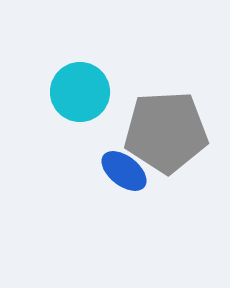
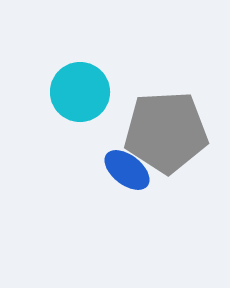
blue ellipse: moved 3 px right, 1 px up
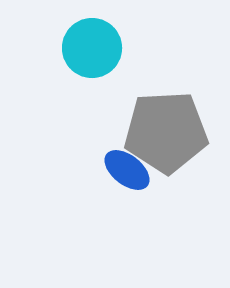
cyan circle: moved 12 px right, 44 px up
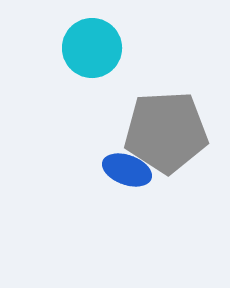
blue ellipse: rotated 18 degrees counterclockwise
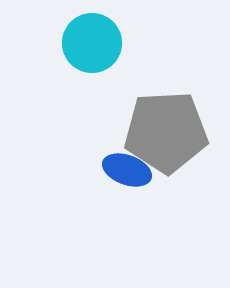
cyan circle: moved 5 px up
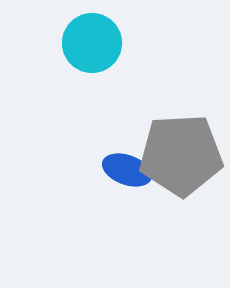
gray pentagon: moved 15 px right, 23 px down
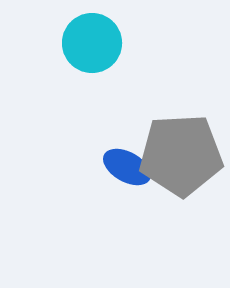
blue ellipse: moved 3 px up; rotated 9 degrees clockwise
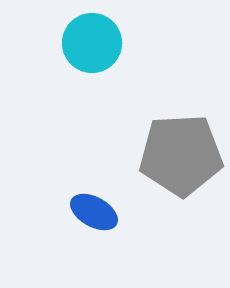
blue ellipse: moved 33 px left, 45 px down
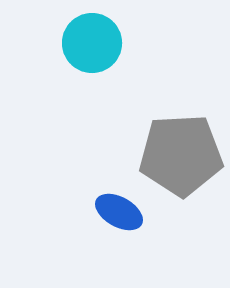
blue ellipse: moved 25 px right
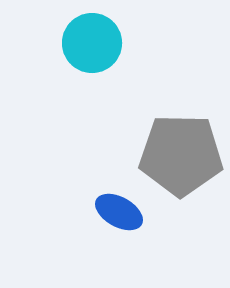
gray pentagon: rotated 4 degrees clockwise
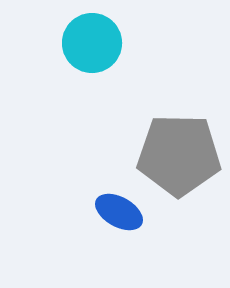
gray pentagon: moved 2 px left
